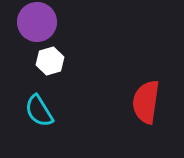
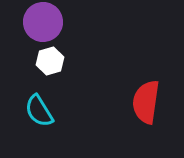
purple circle: moved 6 px right
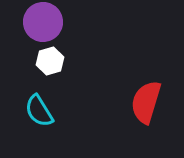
red semicircle: rotated 9 degrees clockwise
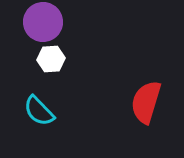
white hexagon: moved 1 px right, 2 px up; rotated 12 degrees clockwise
cyan semicircle: rotated 12 degrees counterclockwise
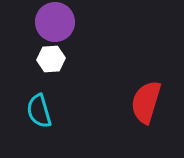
purple circle: moved 12 px right
cyan semicircle: rotated 28 degrees clockwise
